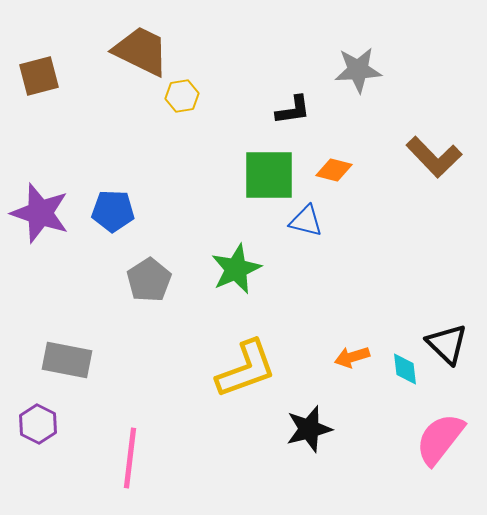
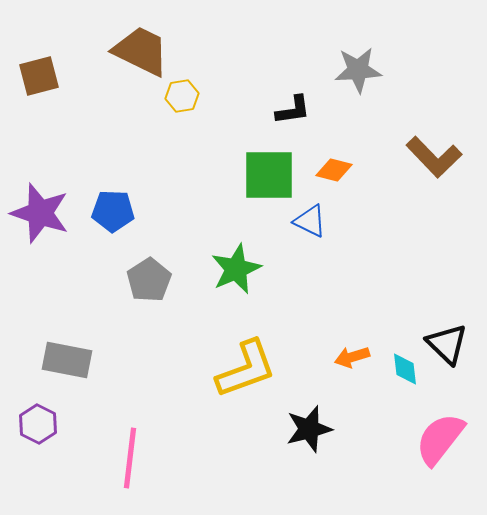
blue triangle: moved 4 px right; rotated 12 degrees clockwise
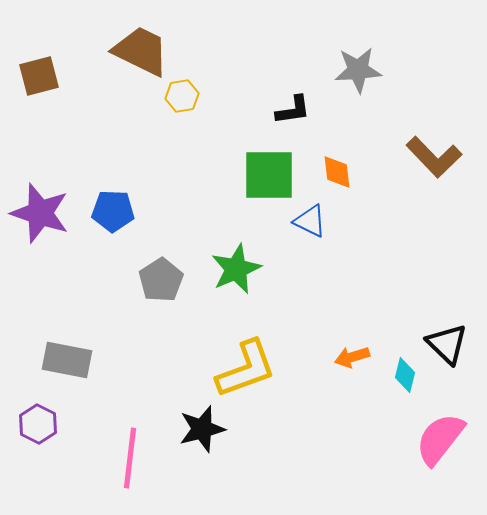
orange diamond: moved 3 px right, 2 px down; rotated 69 degrees clockwise
gray pentagon: moved 12 px right
cyan diamond: moved 6 px down; rotated 20 degrees clockwise
black star: moved 107 px left
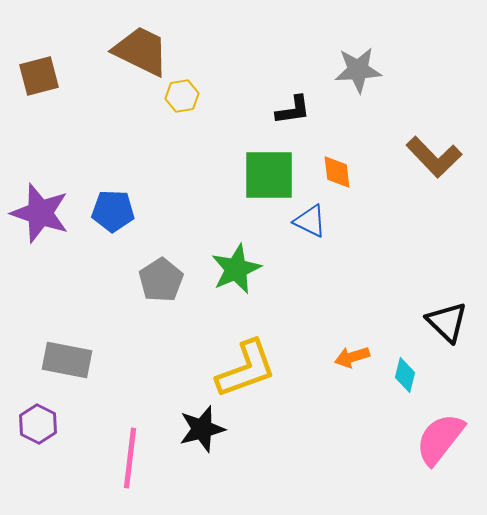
black triangle: moved 22 px up
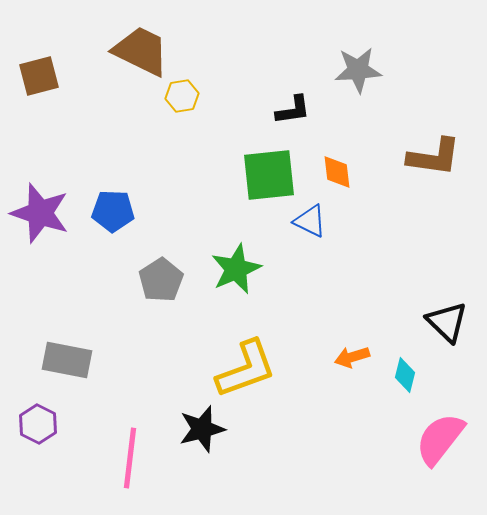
brown L-shape: rotated 38 degrees counterclockwise
green square: rotated 6 degrees counterclockwise
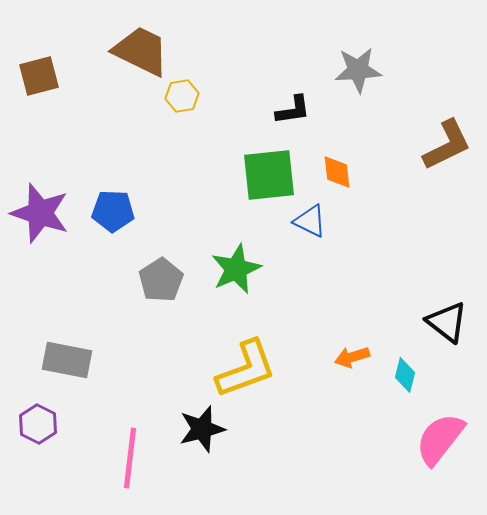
brown L-shape: moved 13 px right, 12 px up; rotated 34 degrees counterclockwise
black triangle: rotated 6 degrees counterclockwise
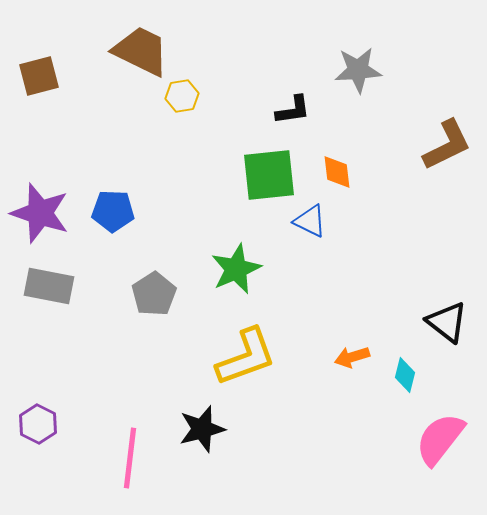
gray pentagon: moved 7 px left, 14 px down
gray rectangle: moved 18 px left, 74 px up
yellow L-shape: moved 12 px up
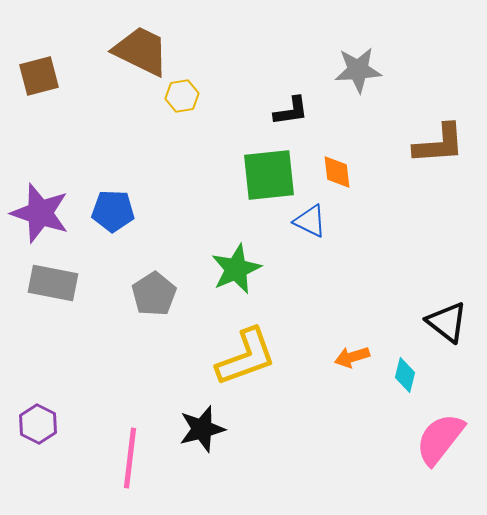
black L-shape: moved 2 px left, 1 px down
brown L-shape: moved 8 px left, 1 px up; rotated 22 degrees clockwise
gray rectangle: moved 4 px right, 3 px up
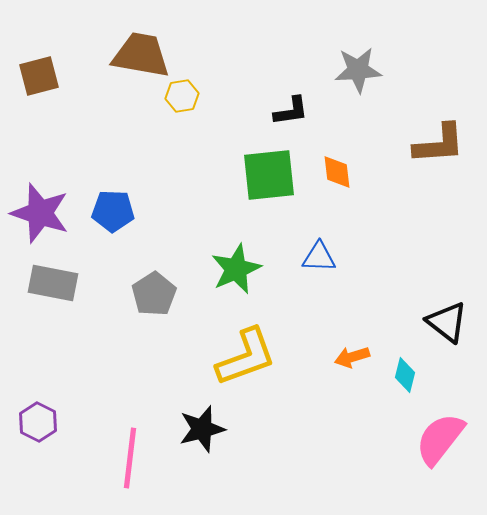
brown trapezoid: moved 4 px down; rotated 16 degrees counterclockwise
blue triangle: moved 9 px right, 36 px down; rotated 24 degrees counterclockwise
purple hexagon: moved 2 px up
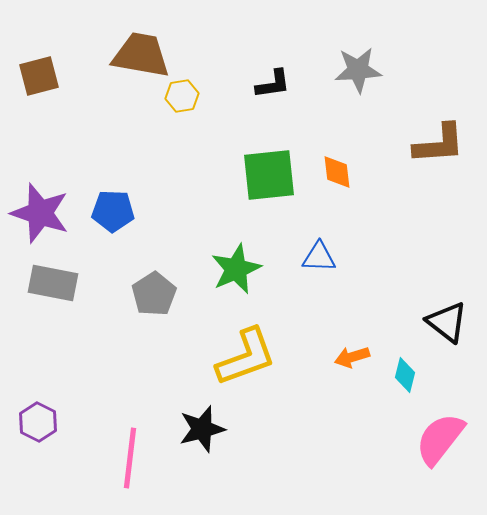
black L-shape: moved 18 px left, 27 px up
